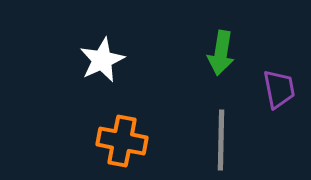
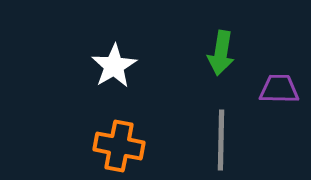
white star: moved 12 px right, 6 px down; rotated 6 degrees counterclockwise
purple trapezoid: rotated 78 degrees counterclockwise
orange cross: moved 3 px left, 5 px down
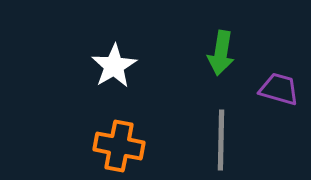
purple trapezoid: rotated 15 degrees clockwise
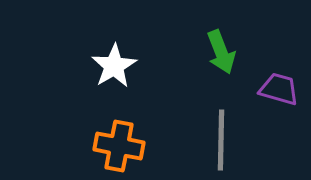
green arrow: moved 1 px up; rotated 30 degrees counterclockwise
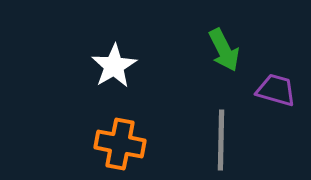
green arrow: moved 3 px right, 2 px up; rotated 6 degrees counterclockwise
purple trapezoid: moved 3 px left, 1 px down
orange cross: moved 1 px right, 2 px up
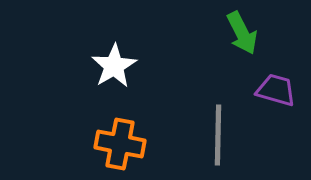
green arrow: moved 18 px right, 17 px up
gray line: moved 3 px left, 5 px up
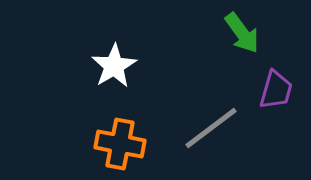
green arrow: rotated 9 degrees counterclockwise
purple trapezoid: rotated 90 degrees clockwise
gray line: moved 7 px left, 7 px up; rotated 52 degrees clockwise
